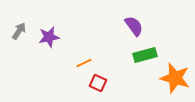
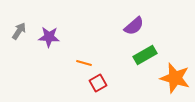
purple semicircle: rotated 85 degrees clockwise
purple star: rotated 15 degrees clockwise
green rectangle: rotated 15 degrees counterclockwise
orange line: rotated 42 degrees clockwise
red square: rotated 36 degrees clockwise
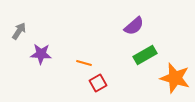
purple star: moved 8 px left, 17 px down
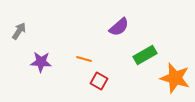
purple semicircle: moved 15 px left, 1 px down
purple star: moved 8 px down
orange line: moved 4 px up
red square: moved 1 px right, 2 px up; rotated 30 degrees counterclockwise
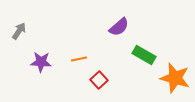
green rectangle: moved 1 px left; rotated 60 degrees clockwise
orange line: moved 5 px left; rotated 28 degrees counterclockwise
red square: moved 1 px up; rotated 18 degrees clockwise
